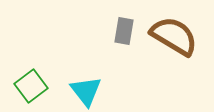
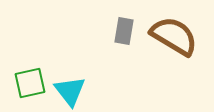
green square: moved 1 px left, 3 px up; rotated 24 degrees clockwise
cyan triangle: moved 16 px left
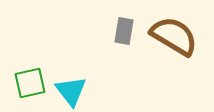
cyan triangle: moved 1 px right
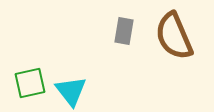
brown semicircle: rotated 144 degrees counterclockwise
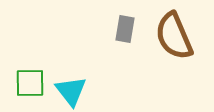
gray rectangle: moved 1 px right, 2 px up
green square: rotated 12 degrees clockwise
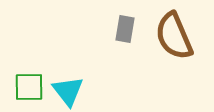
green square: moved 1 px left, 4 px down
cyan triangle: moved 3 px left
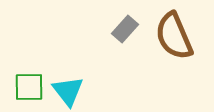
gray rectangle: rotated 32 degrees clockwise
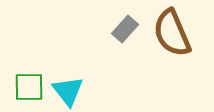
brown semicircle: moved 2 px left, 3 px up
